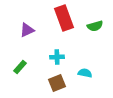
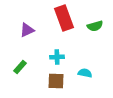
brown square: moved 1 px left, 2 px up; rotated 24 degrees clockwise
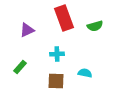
cyan cross: moved 3 px up
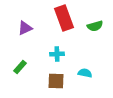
purple triangle: moved 2 px left, 2 px up
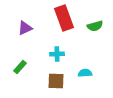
cyan semicircle: rotated 16 degrees counterclockwise
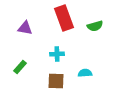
purple triangle: rotated 35 degrees clockwise
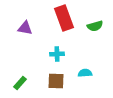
green rectangle: moved 16 px down
